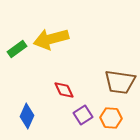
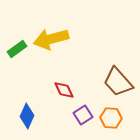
brown trapezoid: moved 2 px left; rotated 40 degrees clockwise
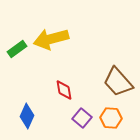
red diamond: rotated 15 degrees clockwise
purple square: moved 1 px left, 3 px down; rotated 18 degrees counterclockwise
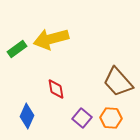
red diamond: moved 8 px left, 1 px up
